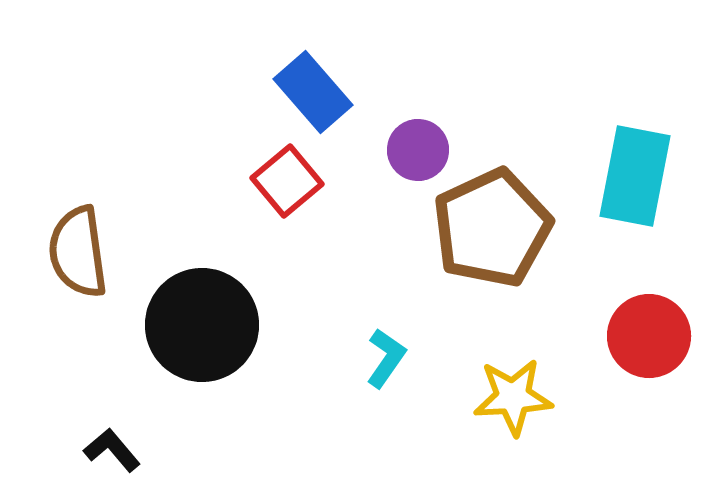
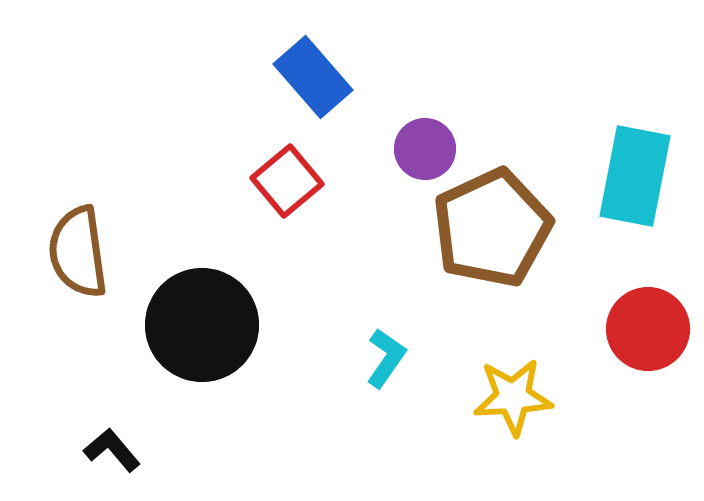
blue rectangle: moved 15 px up
purple circle: moved 7 px right, 1 px up
red circle: moved 1 px left, 7 px up
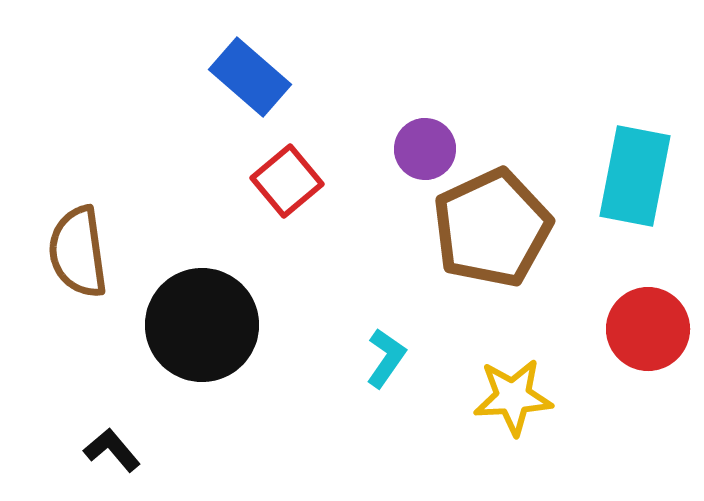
blue rectangle: moved 63 px left; rotated 8 degrees counterclockwise
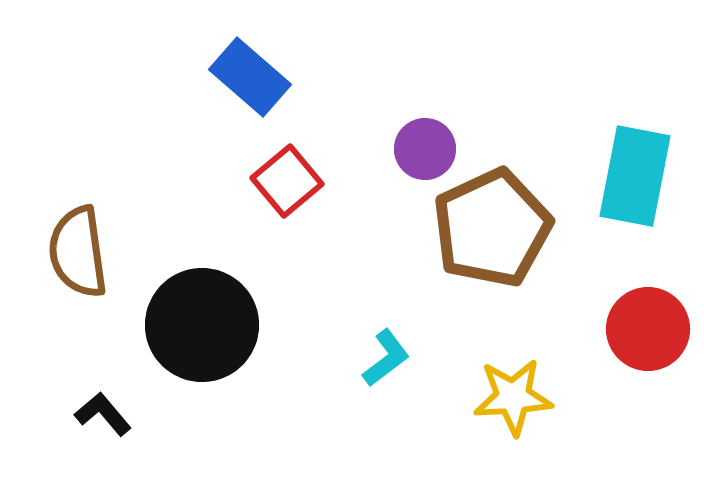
cyan L-shape: rotated 18 degrees clockwise
black L-shape: moved 9 px left, 36 px up
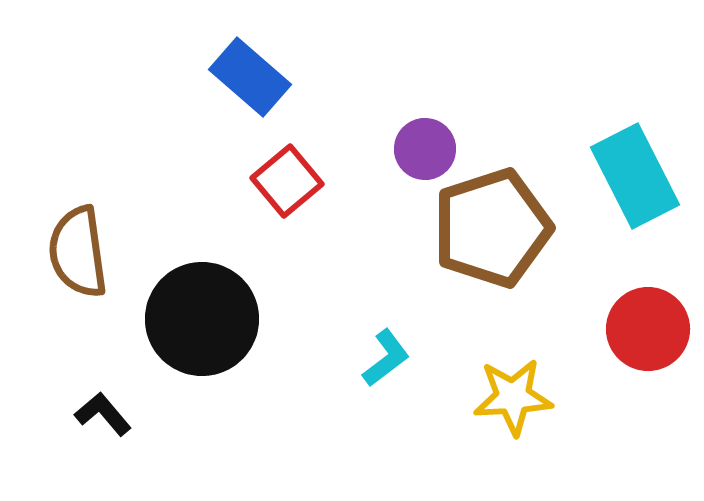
cyan rectangle: rotated 38 degrees counterclockwise
brown pentagon: rotated 7 degrees clockwise
black circle: moved 6 px up
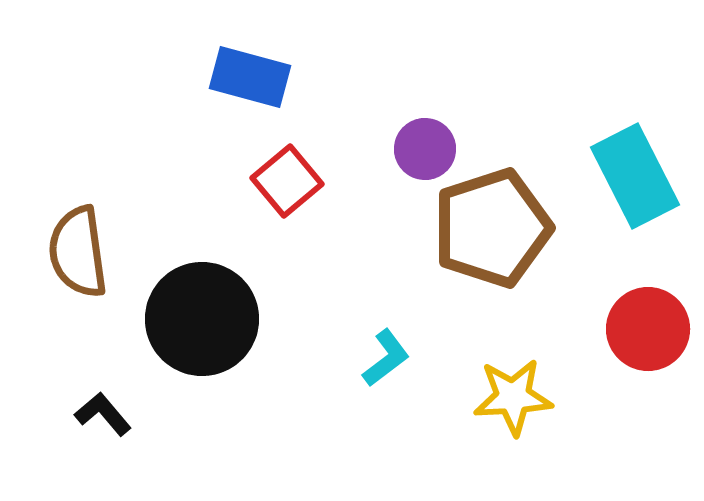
blue rectangle: rotated 26 degrees counterclockwise
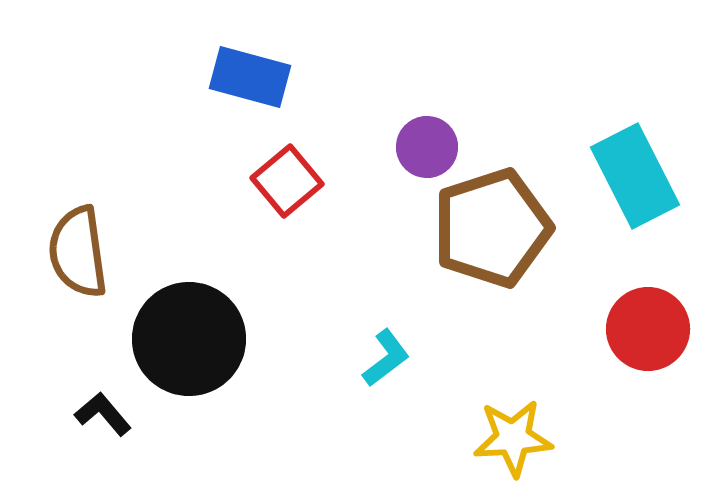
purple circle: moved 2 px right, 2 px up
black circle: moved 13 px left, 20 px down
yellow star: moved 41 px down
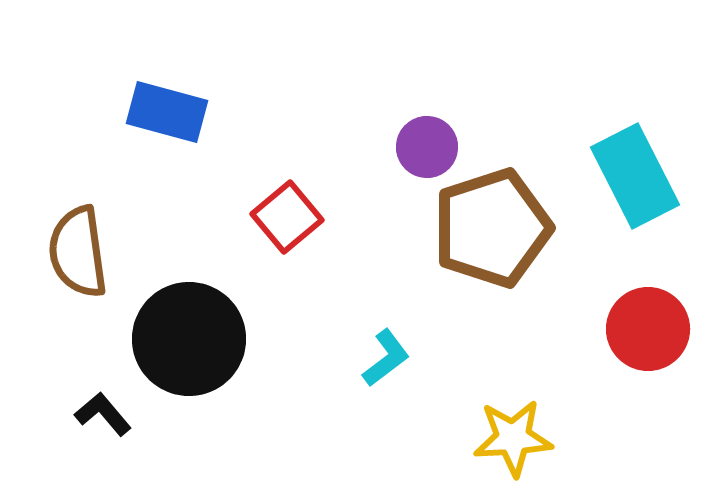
blue rectangle: moved 83 px left, 35 px down
red square: moved 36 px down
